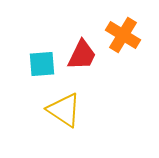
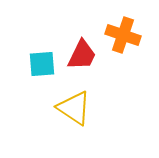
orange cross: rotated 12 degrees counterclockwise
yellow triangle: moved 10 px right, 2 px up
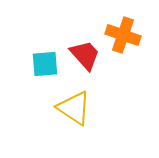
red trapezoid: moved 3 px right; rotated 68 degrees counterclockwise
cyan square: moved 3 px right
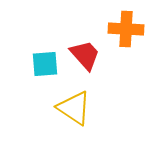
orange cross: moved 3 px right, 6 px up; rotated 16 degrees counterclockwise
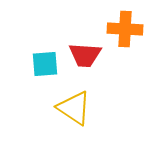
orange cross: moved 1 px left
red trapezoid: rotated 136 degrees clockwise
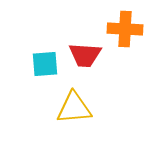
yellow triangle: rotated 39 degrees counterclockwise
